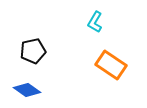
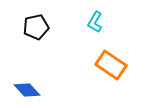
black pentagon: moved 3 px right, 24 px up
blue diamond: rotated 12 degrees clockwise
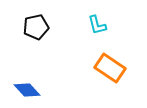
cyan L-shape: moved 2 px right, 3 px down; rotated 45 degrees counterclockwise
orange rectangle: moved 1 px left, 3 px down
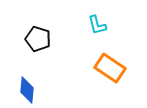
black pentagon: moved 2 px right, 12 px down; rotated 30 degrees clockwise
blue diamond: rotated 48 degrees clockwise
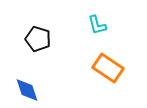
orange rectangle: moved 2 px left
blue diamond: rotated 24 degrees counterclockwise
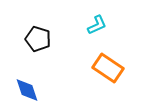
cyan L-shape: rotated 100 degrees counterclockwise
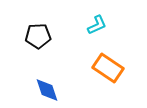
black pentagon: moved 3 px up; rotated 20 degrees counterclockwise
blue diamond: moved 20 px right
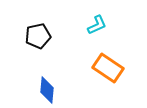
black pentagon: rotated 10 degrees counterclockwise
blue diamond: rotated 24 degrees clockwise
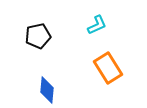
orange rectangle: rotated 24 degrees clockwise
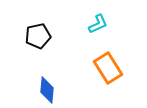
cyan L-shape: moved 1 px right, 1 px up
